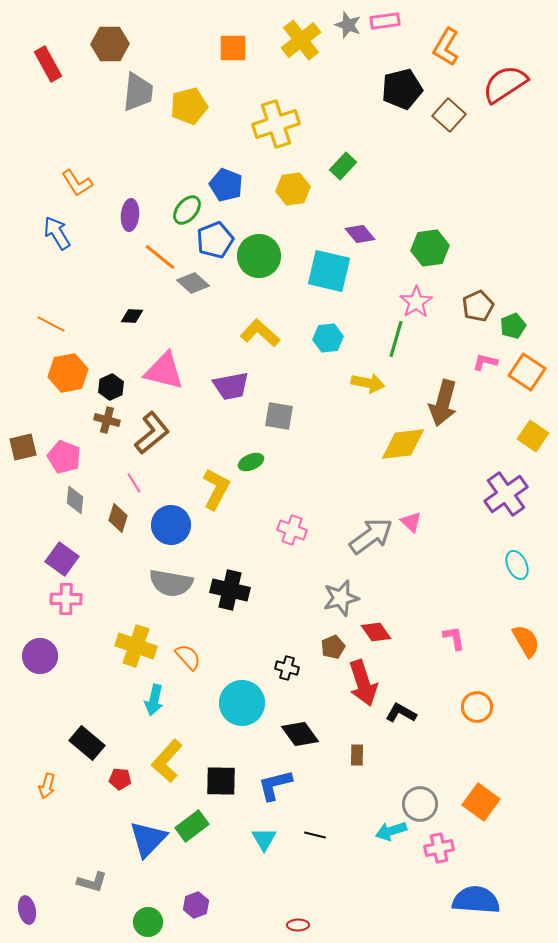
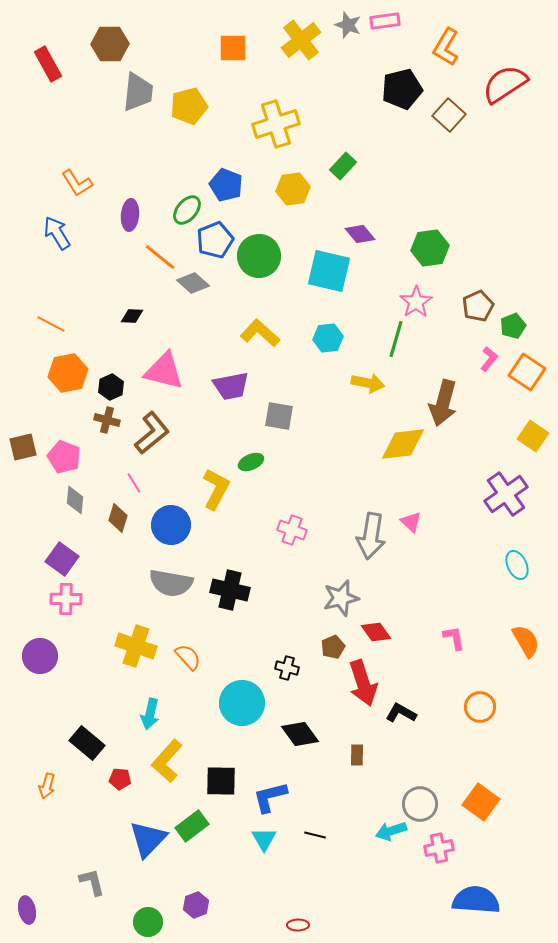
pink L-shape at (485, 362): moved 4 px right, 3 px up; rotated 115 degrees clockwise
gray arrow at (371, 536): rotated 135 degrees clockwise
cyan arrow at (154, 700): moved 4 px left, 14 px down
orange circle at (477, 707): moved 3 px right
blue L-shape at (275, 785): moved 5 px left, 12 px down
gray L-shape at (92, 882): rotated 120 degrees counterclockwise
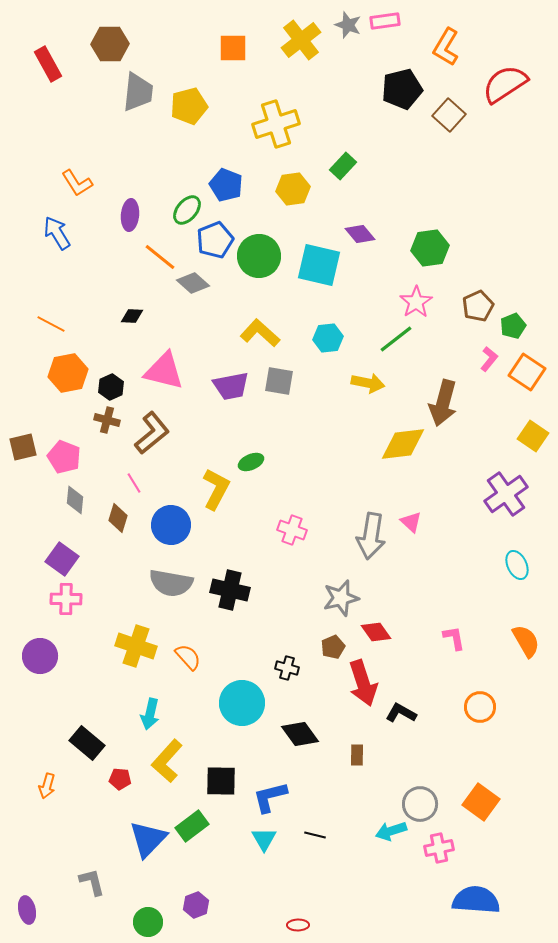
cyan square at (329, 271): moved 10 px left, 6 px up
green line at (396, 339): rotated 36 degrees clockwise
gray square at (279, 416): moved 35 px up
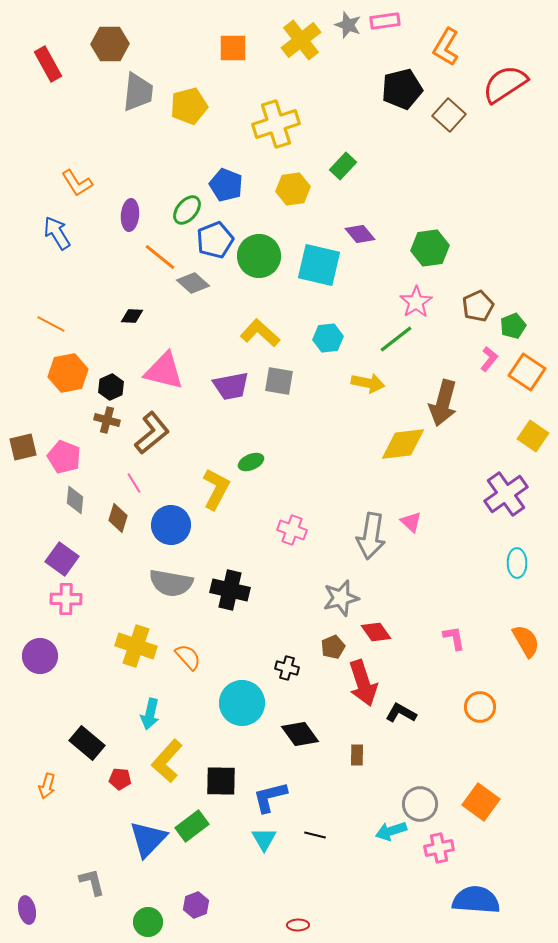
cyan ellipse at (517, 565): moved 2 px up; rotated 24 degrees clockwise
